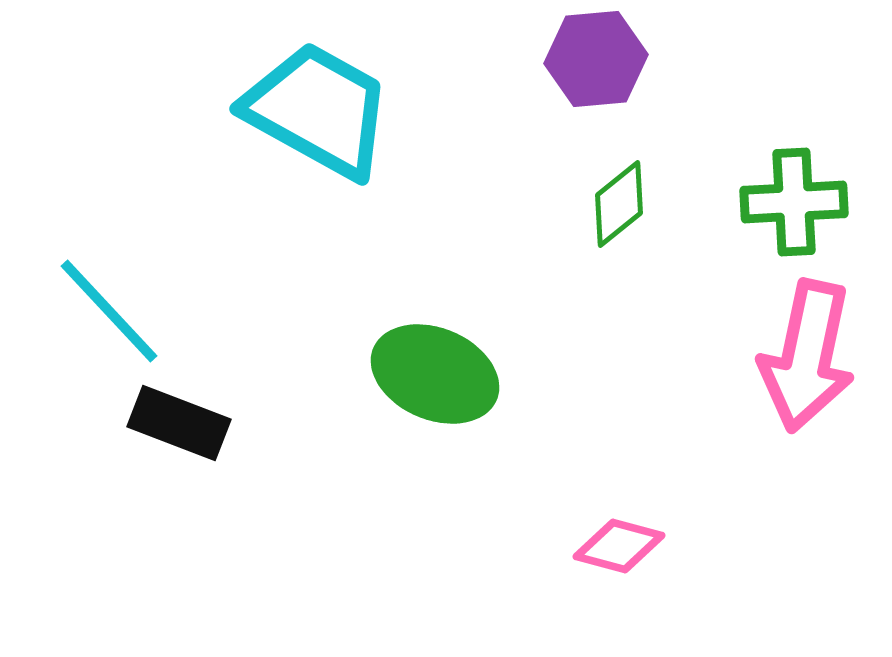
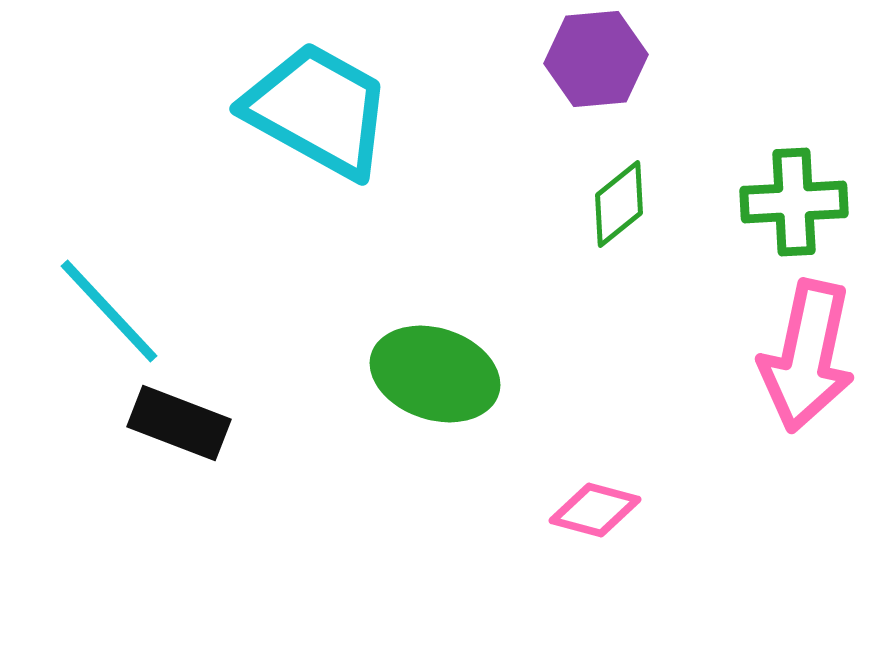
green ellipse: rotated 5 degrees counterclockwise
pink diamond: moved 24 px left, 36 px up
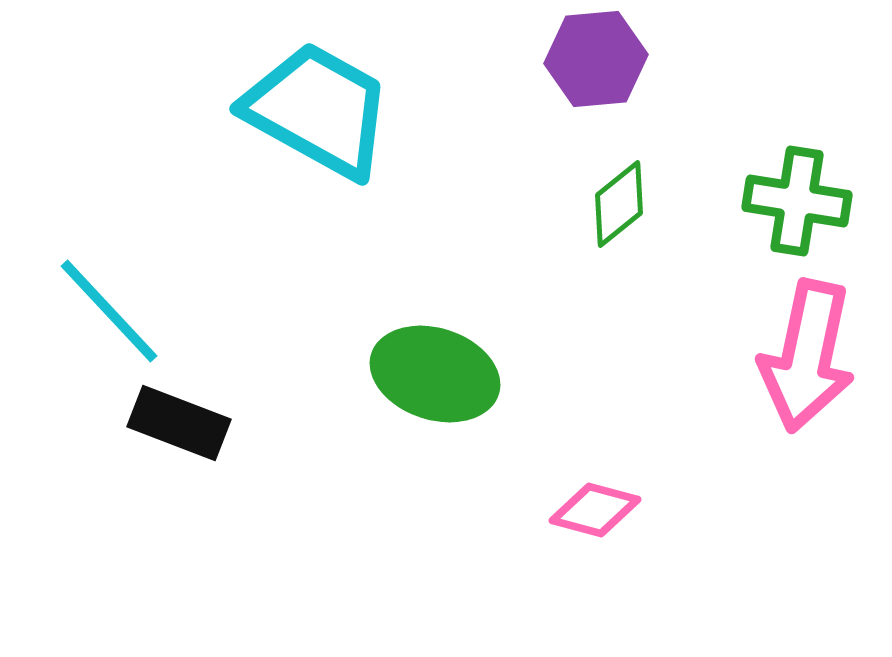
green cross: moved 3 px right, 1 px up; rotated 12 degrees clockwise
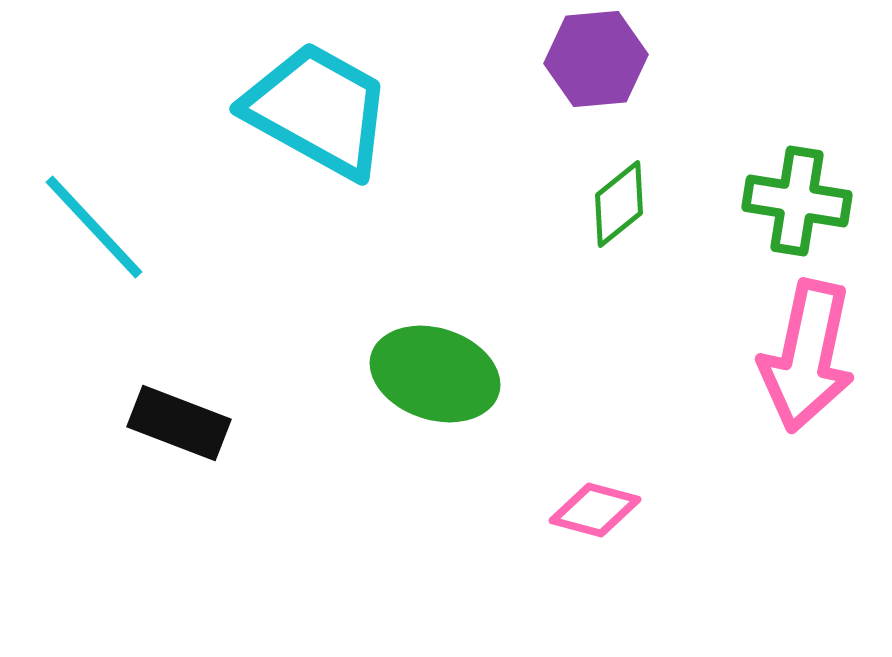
cyan line: moved 15 px left, 84 px up
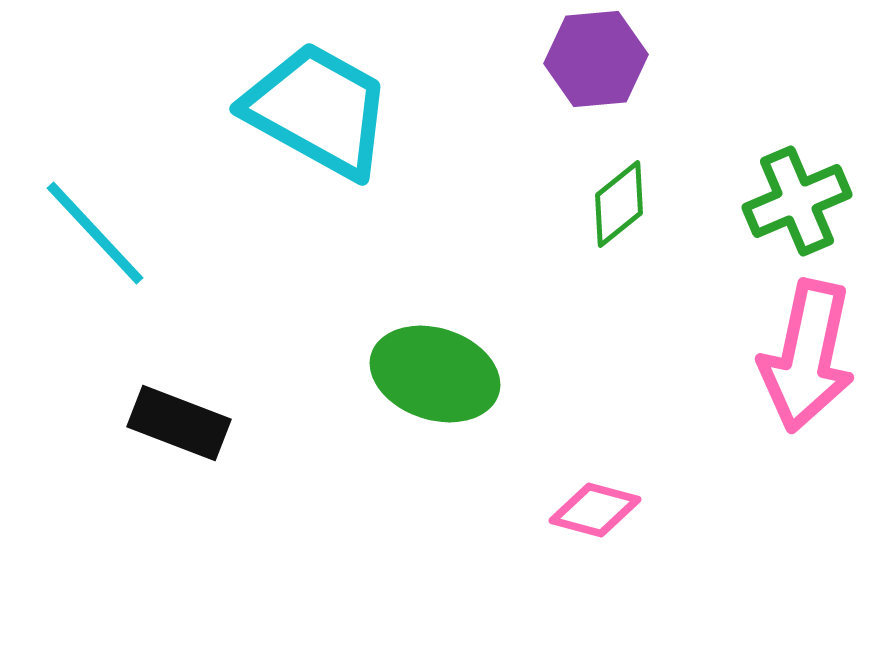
green cross: rotated 32 degrees counterclockwise
cyan line: moved 1 px right, 6 px down
